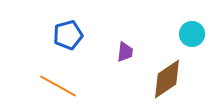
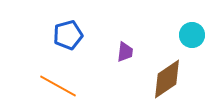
cyan circle: moved 1 px down
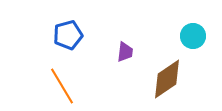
cyan circle: moved 1 px right, 1 px down
orange line: moved 4 px right; rotated 30 degrees clockwise
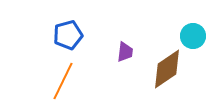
brown diamond: moved 10 px up
orange line: moved 1 px right, 5 px up; rotated 57 degrees clockwise
